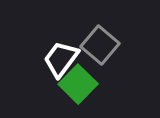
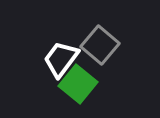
green square: rotated 6 degrees counterclockwise
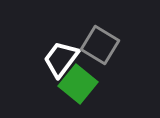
gray square: rotated 9 degrees counterclockwise
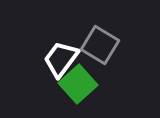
green square: rotated 9 degrees clockwise
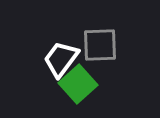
gray square: rotated 33 degrees counterclockwise
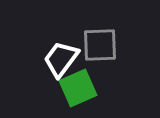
green square: moved 4 px down; rotated 18 degrees clockwise
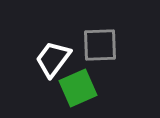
white trapezoid: moved 8 px left
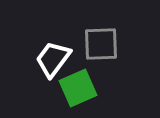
gray square: moved 1 px right, 1 px up
